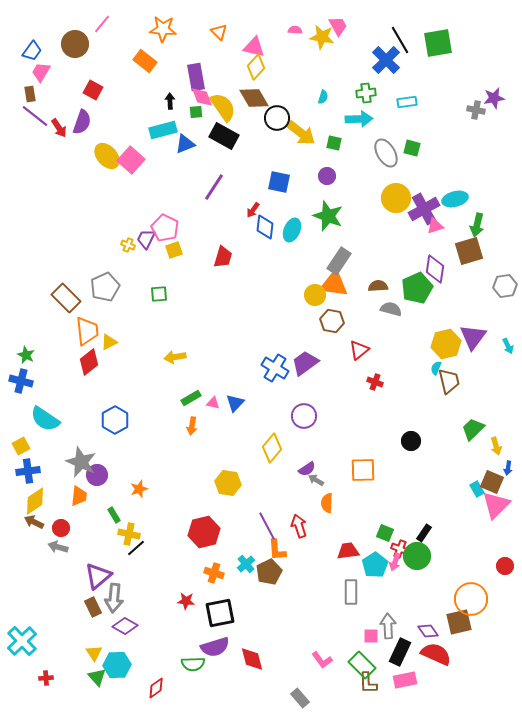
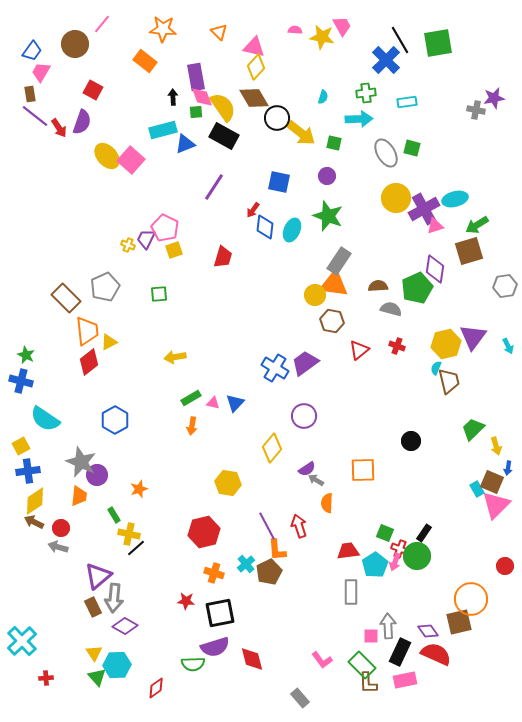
pink trapezoid at (338, 26): moved 4 px right
black arrow at (170, 101): moved 3 px right, 4 px up
green arrow at (477, 225): rotated 45 degrees clockwise
red cross at (375, 382): moved 22 px right, 36 px up
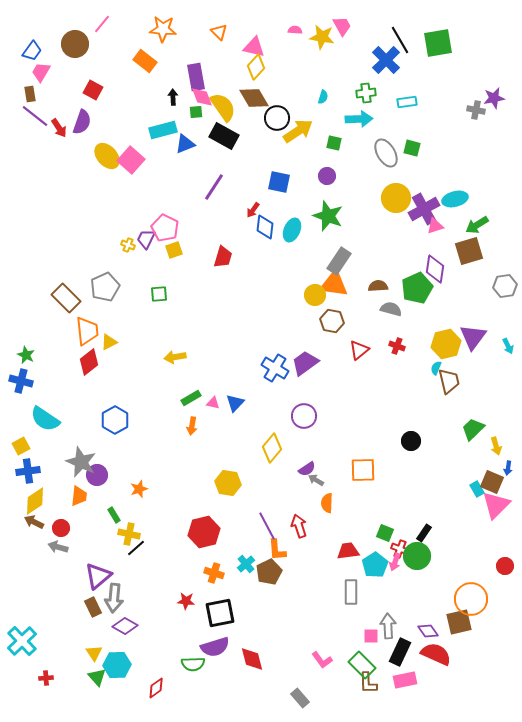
yellow arrow at (301, 133): moved 3 px left, 2 px up; rotated 72 degrees counterclockwise
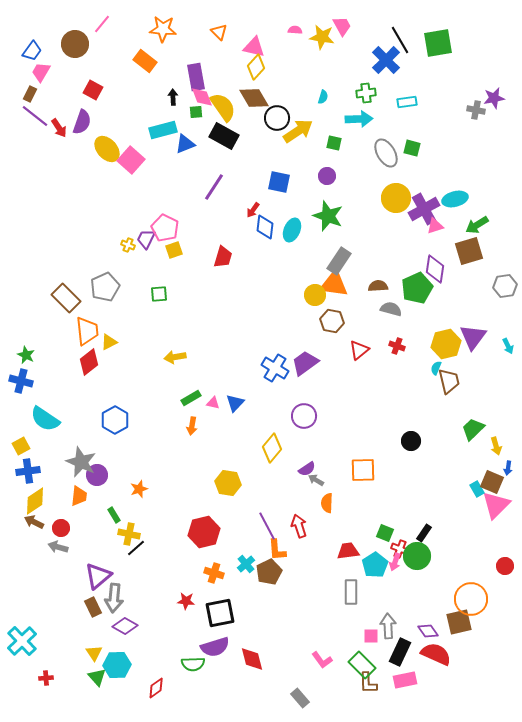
brown rectangle at (30, 94): rotated 35 degrees clockwise
yellow ellipse at (107, 156): moved 7 px up
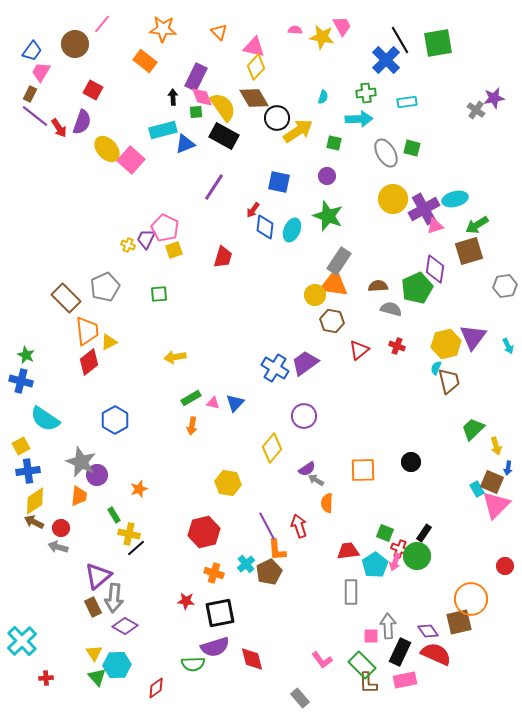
purple rectangle at (196, 77): rotated 36 degrees clockwise
gray cross at (476, 110): rotated 24 degrees clockwise
yellow circle at (396, 198): moved 3 px left, 1 px down
black circle at (411, 441): moved 21 px down
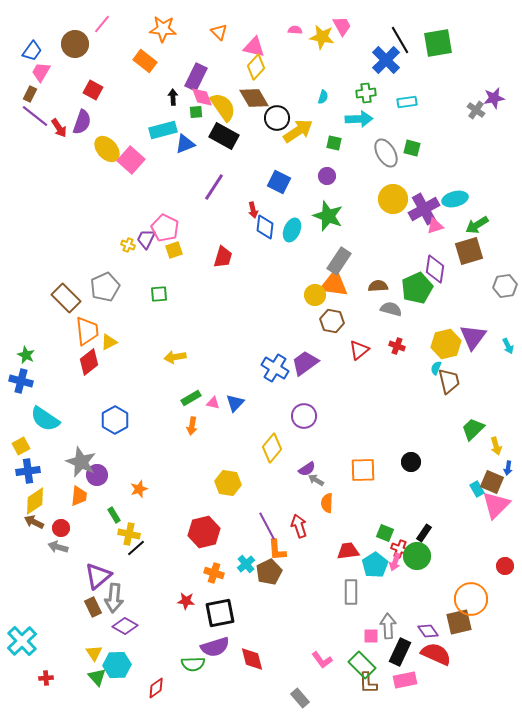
blue square at (279, 182): rotated 15 degrees clockwise
red arrow at (253, 210): rotated 49 degrees counterclockwise
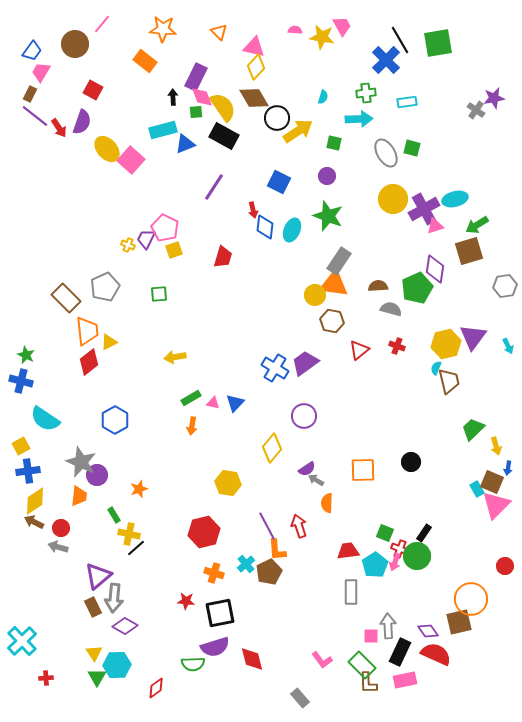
green triangle at (97, 677): rotated 12 degrees clockwise
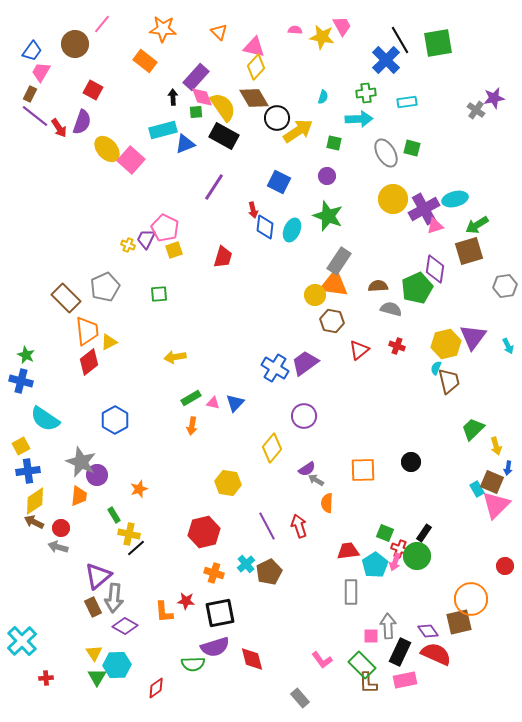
purple rectangle at (196, 77): rotated 16 degrees clockwise
orange L-shape at (277, 550): moved 113 px left, 62 px down
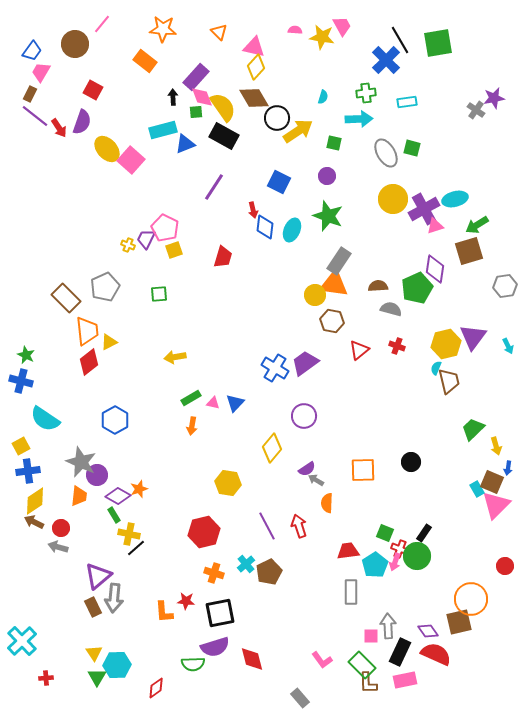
purple diamond at (125, 626): moved 7 px left, 130 px up
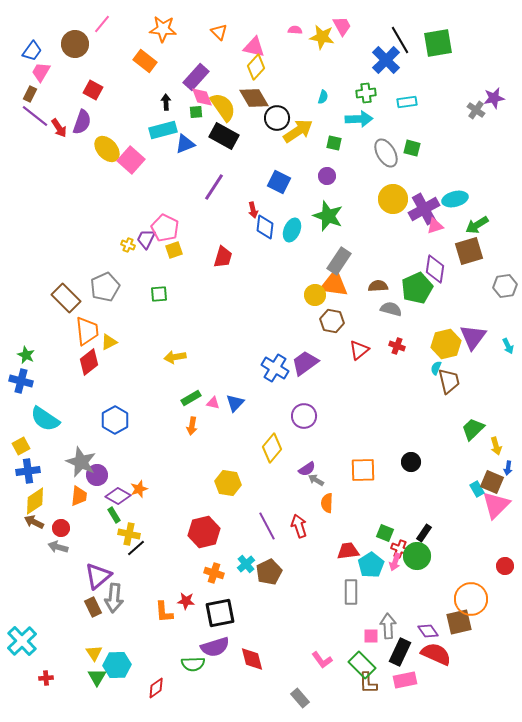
black arrow at (173, 97): moved 7 px left, 5 px down
cyan pentagon at (375, 565): moved 4 px left
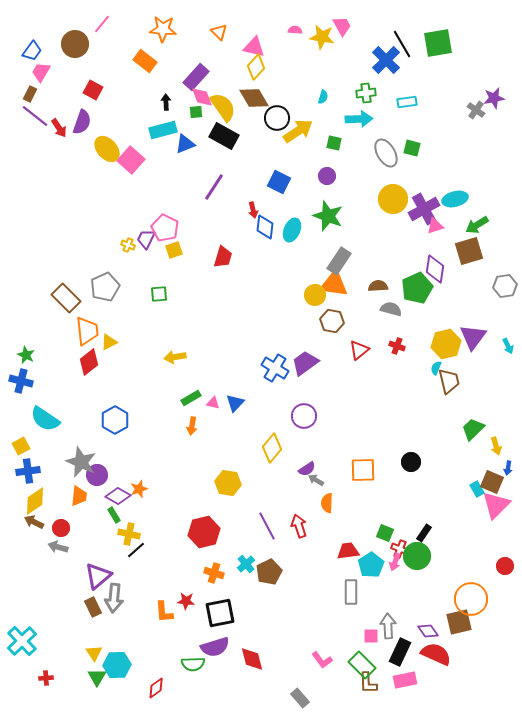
black line at (400, 40): moved 2 px right, 4 px down
black line at (136, 548): moved 2 px down
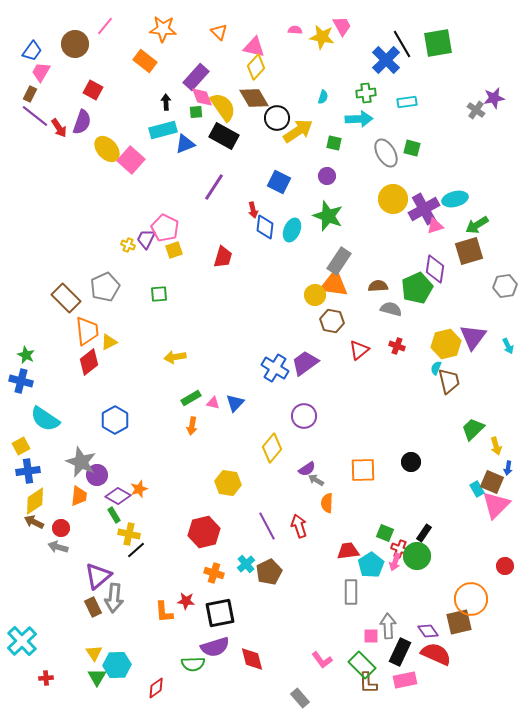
pink line at (102, 24): moved 3 px right, 2 px down
